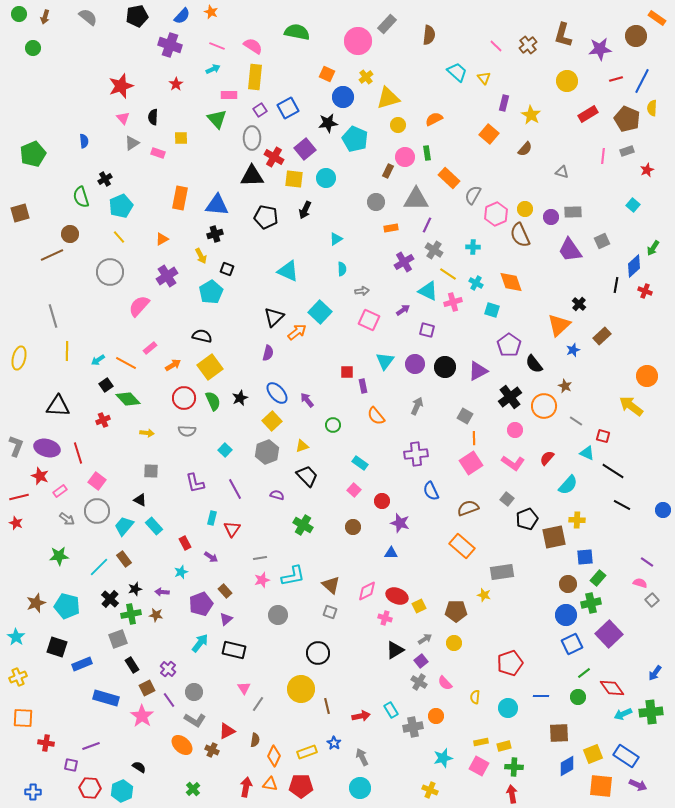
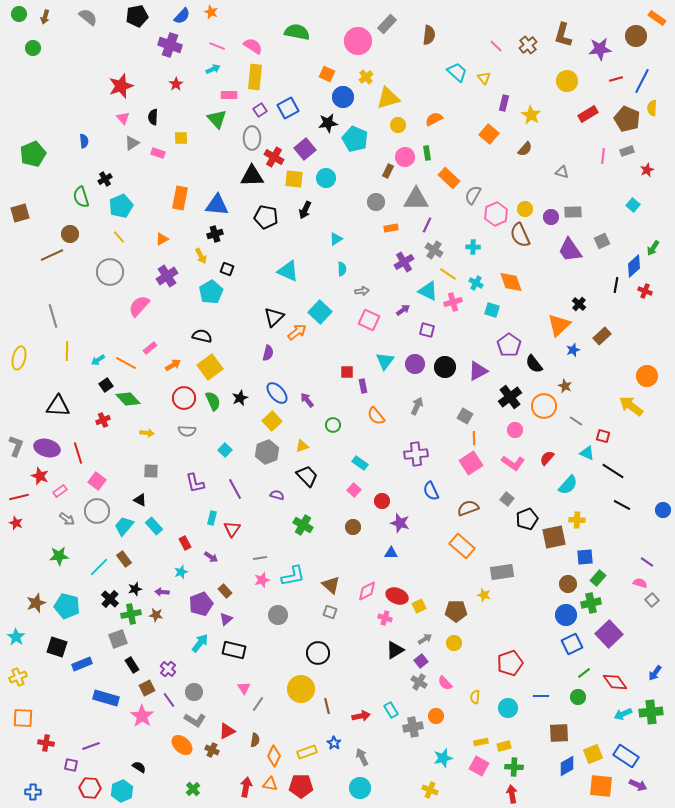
red diamond at (612, 688): moved 3 px right, 6 px up
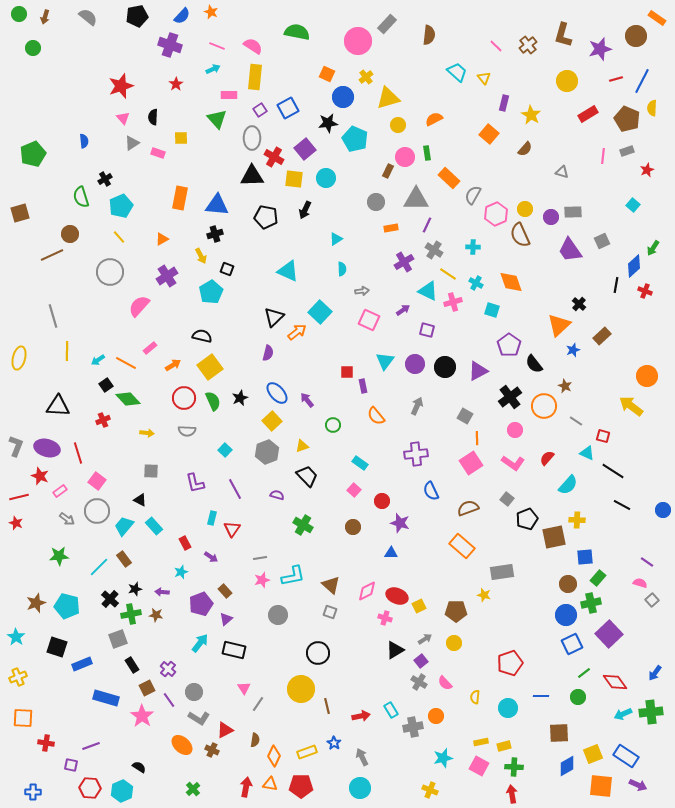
purple star at (600, 49): rotated 10 degrees counterclockwise
orange line at (474, 438): moved 3 px right
gray L-shape at (195, 720): moved 4 px right, 2 px up
red triangle at (227, 731): moved 2 px left, 1 px up
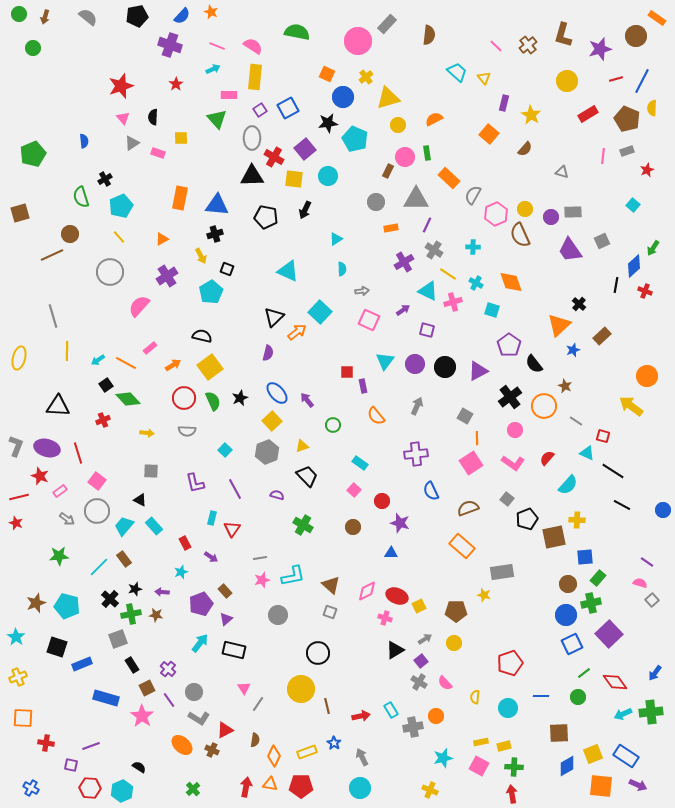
cyan circle at (326, 178): moved 2 px right, 2 px up
blue cross at (33, 792): moved 2 px left, 4 px up; rotated 28 degrees clockwise
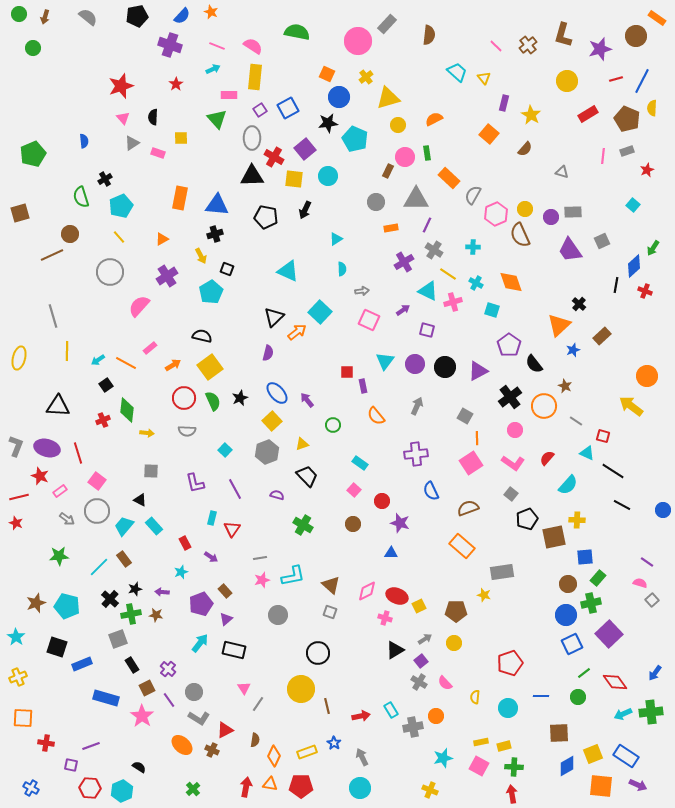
blue circle at (343, 97): moved 4 px left
green diamond at (128, 399): moved 1 px left, 11 px down; rotated 50 degrees clockwise
yellow triangle at (302, 446): moved 2 px up
gray square at (507, 499): moved 4 px right, 5 px up
brown circle at (353, 527): moved 3 px up
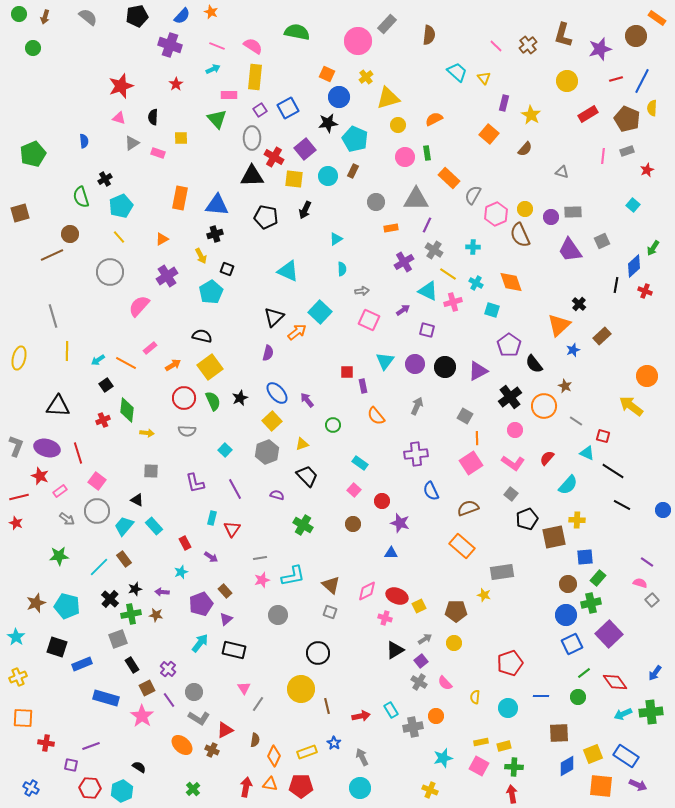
pink triangle at (123, 118): moved 4 px left; rotated 32 degrees counterclockwise
brown rectangle at (388, 171): moved 35 px left
black triangle at (140, 500): moved 3 px left
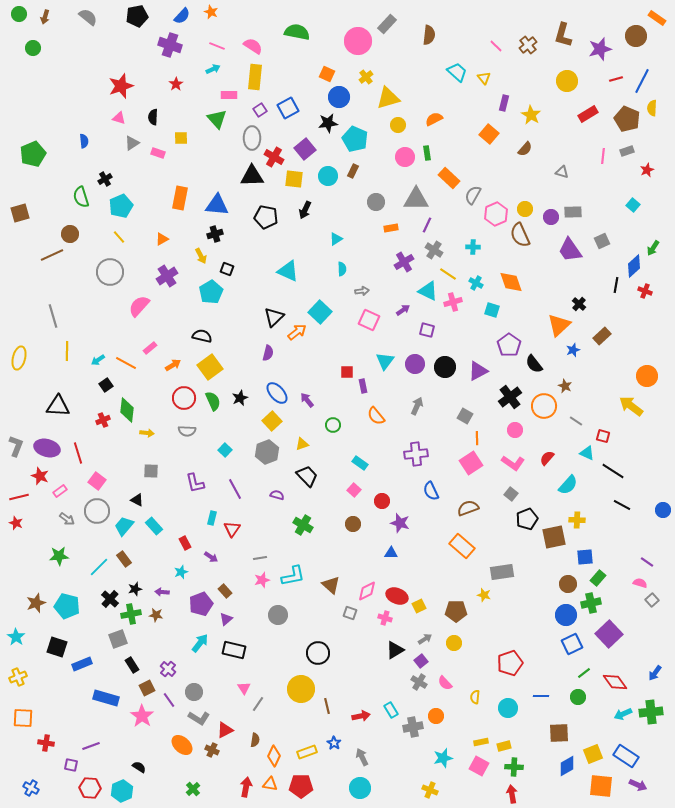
gray square at (330, 612): moved 20 px right, 1 px down
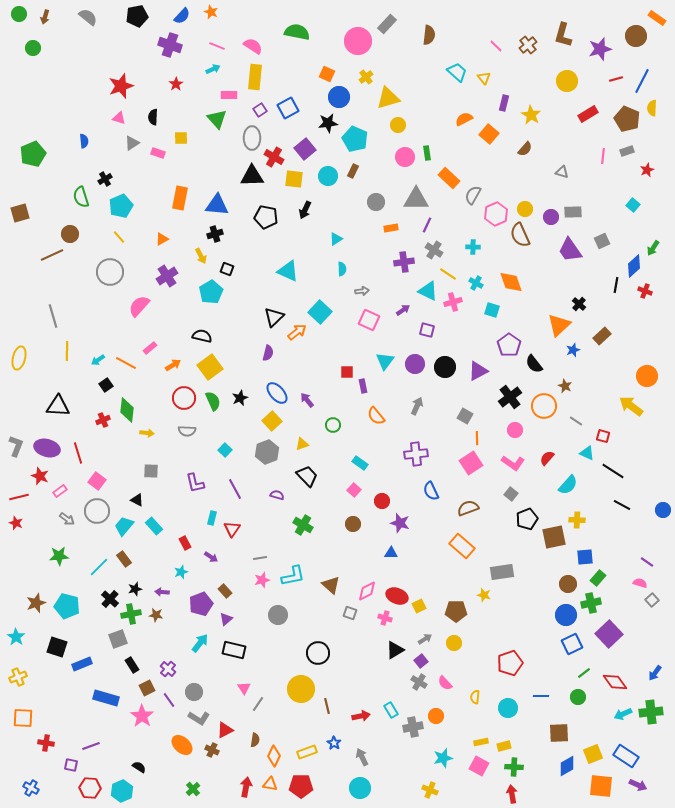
orange semicircle at (434, 119): moved 30 px right
purple cross at (404, 262): rotated 24 degrees clockwise
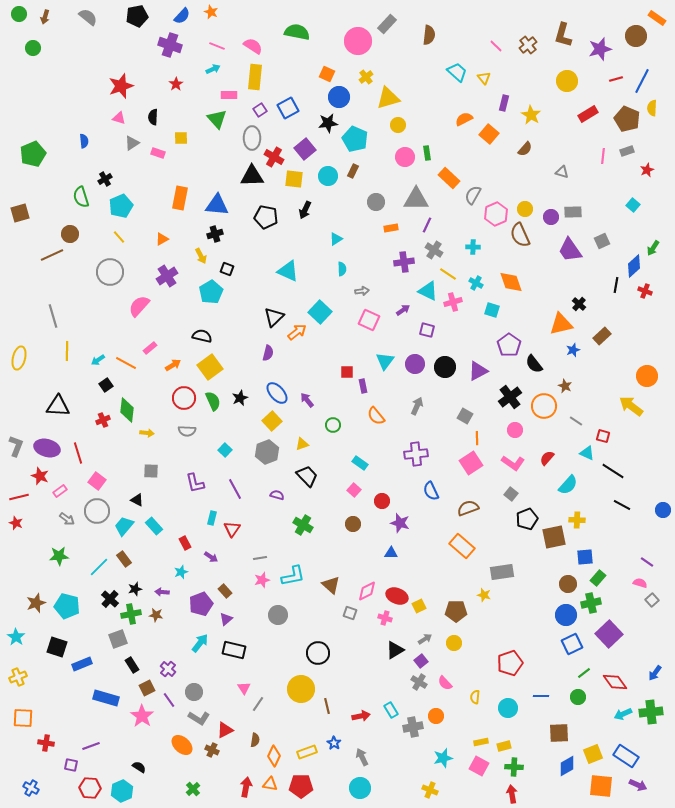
orange triangle at (559, 325): moved 2 px right, 1 px up; rotated 30 degrees clockwise
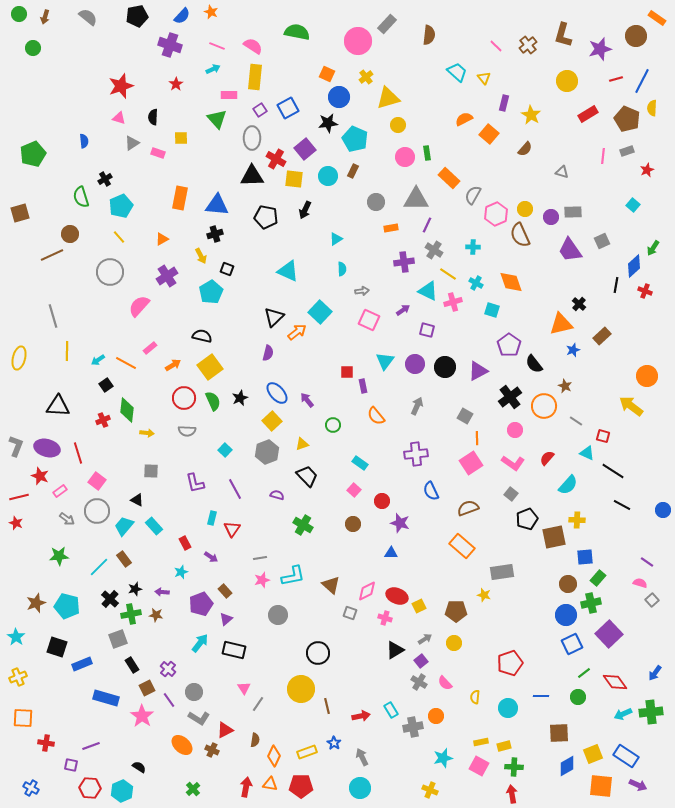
red cross at (274, 157): moved 2 px right, 2 px down
